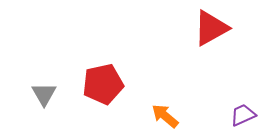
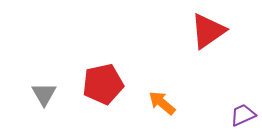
red triangle: moved 3 px left, 3 px down; rotated 6 degrees counterclockwise
orange arrow: moved 3 px left, 13 px up
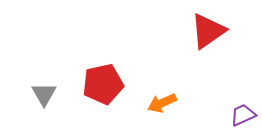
orange arrow: rotated 64 degrees counterclockwise
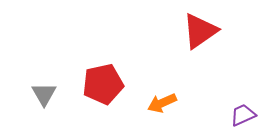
red triangle: moved 8 px left
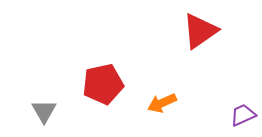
gray triangle: moved 17 px down
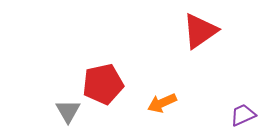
gray triangle: moved 24 px right
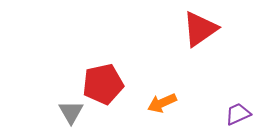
red triangle: moved 2 px up
gray triangle: moved 3 px right, 1 px down
purple trapezoid: moved 5 px left, 1 px up
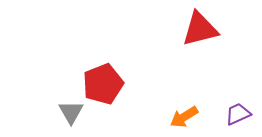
red triangle: rotated 21 degrees clockwise
red pentagon: rotated 9 degrees counterclockwise
orange arrow: moved 22 px right, 14 px down; rotated 8 degrees counterclockwise
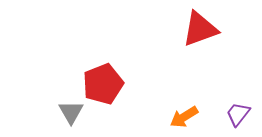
red triangle: rotated 6 degrees counterclockwise
purple trapezoid: rotated 28 degrees counterclockwise
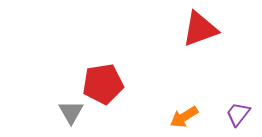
red pentagon: rotated 12 degrees clockwise
